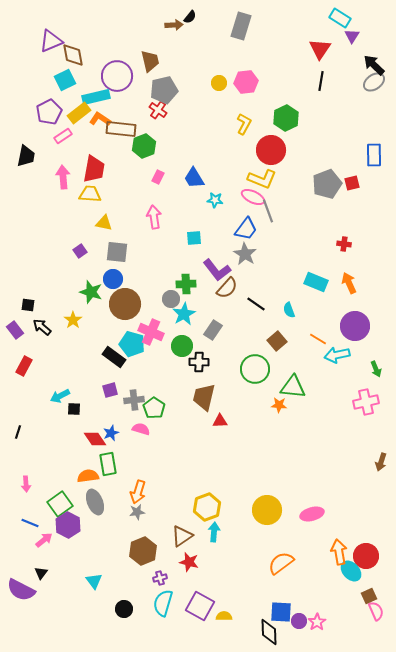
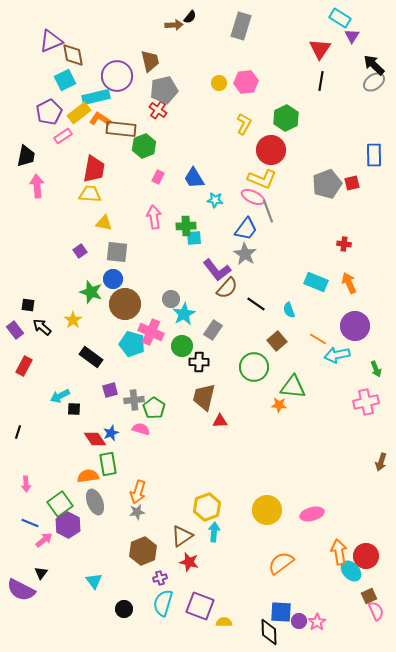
pink arrow at (63, 177): moved 26 px left, 9 px down
green cross at (186, 284): moved 58 px up
black rectangle at (114, 357): moved 23 px left
green circle at (255, 369): moved 1 px left, 2 px up
purple square at (200, 606): rotated 8 degrees counterclockwise
yellow semicircle at (224, 616): moved 6 px down
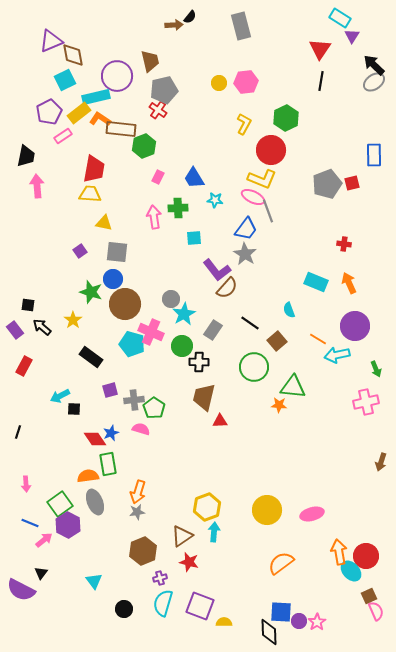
gray rectangle at (241, 26): rotated 32 degrees counterclockwise
green cross at (186, 226): moved 8 px left, 18 px up
black line at (256, 304): moved 6 px left, 19 px down
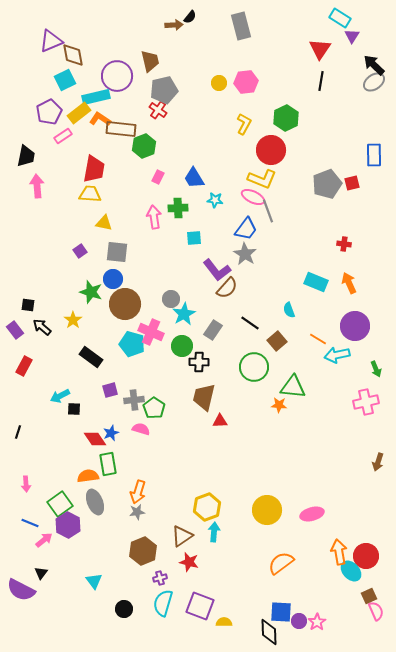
brown arrow at (381, 462): moved 3 px left
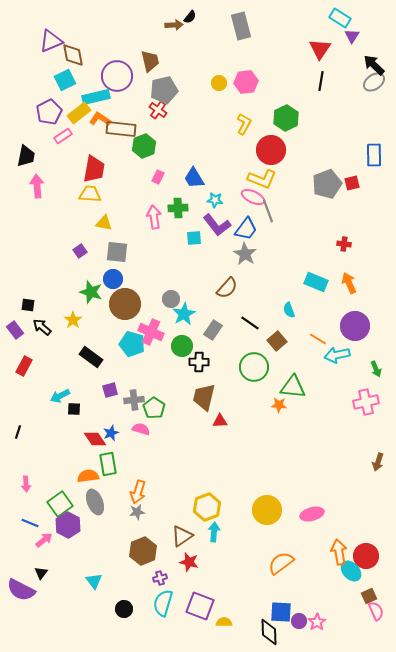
purple L-shape at (217, 270): moved 45 px up
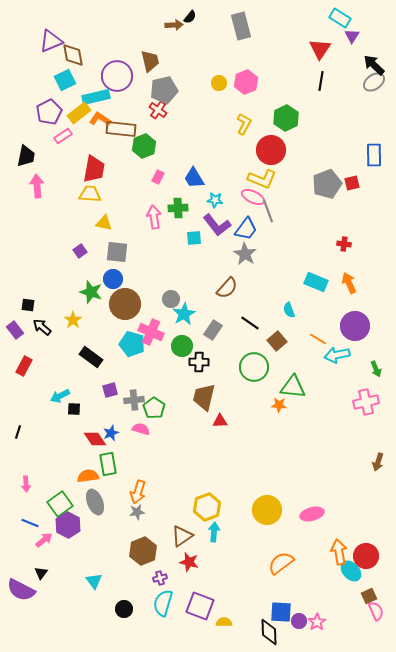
pink hexagon at (246, 82): rotated 15 degrees counterclockwise
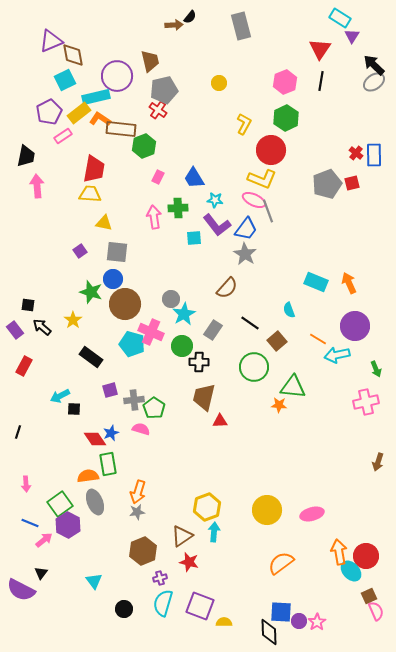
pink hexagon at (246, 82): moved 39 px right
pink ellipse at (253, 197): moved 1 px right, 3 px down
red cross at (344, 244): moved 12 px right, 91 px up; rotated 32 degrees clockwise
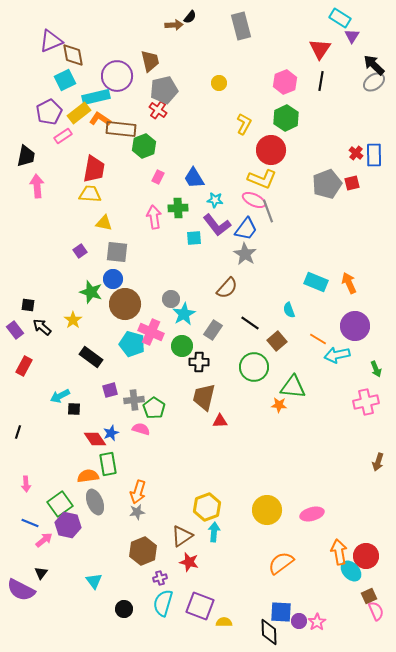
purple hexagon at (68, 525): rotated 15 degrees counterclockwise
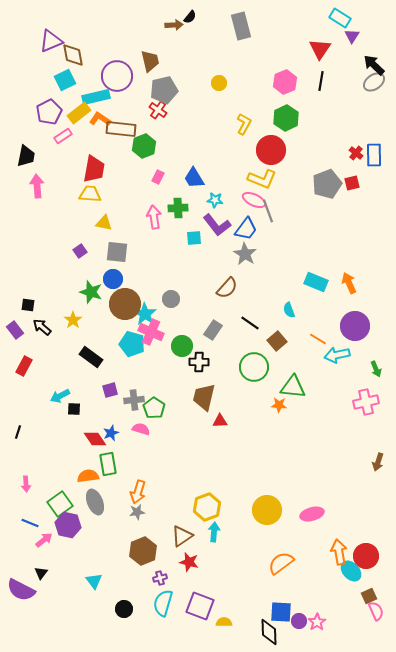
cyan star at (184, 314): moved 39 px left; rotated 10 degrees counterclockwise
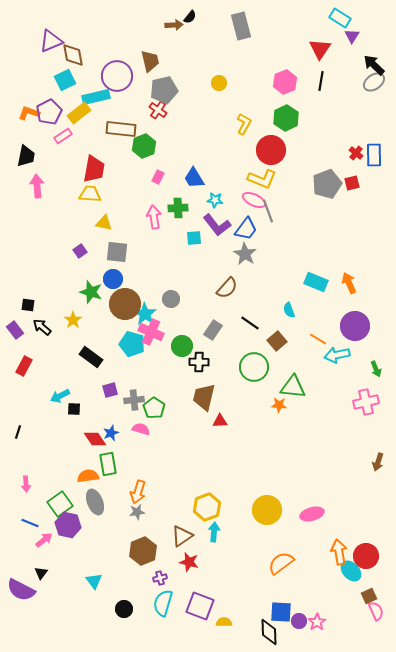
orange L-shape at (100, 119): moved 71 px left, 6 px up; rotated 15 degrees counterclockwise
